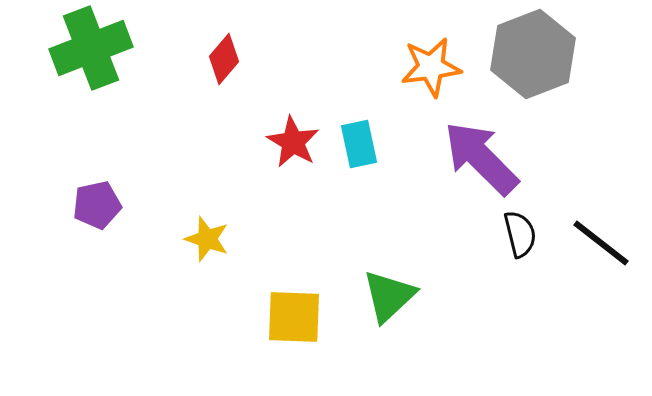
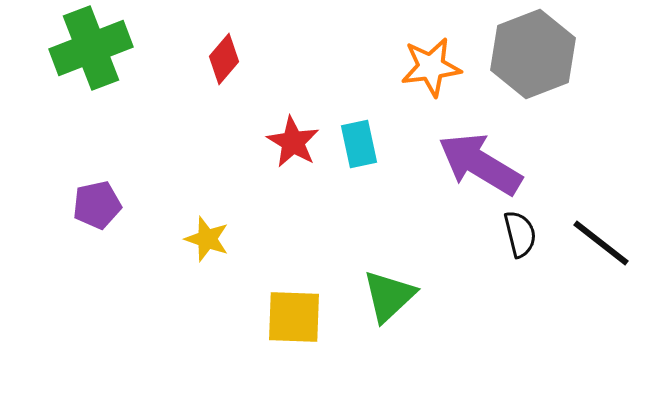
purple arrow: moved 1 px left, 6 px down; rotated 14 degrees counterclockwise
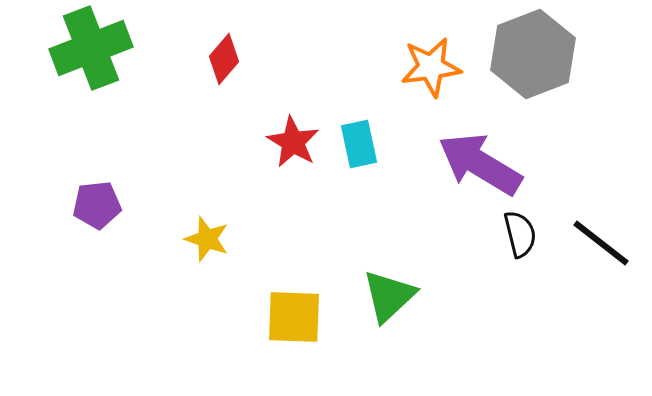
purple pentagon: rotated 6 degrees clockwise
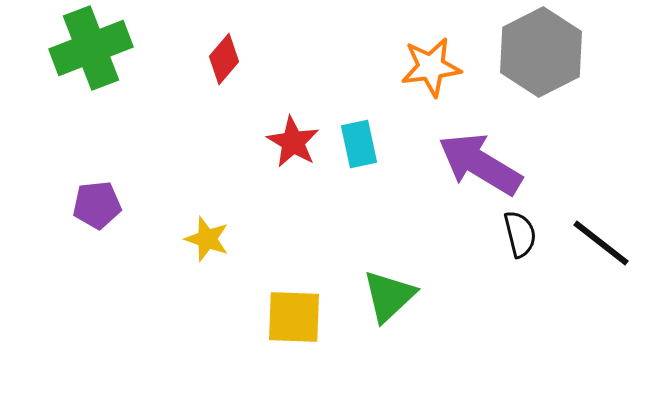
gray hexagon: moved 8 px right, 2 px up; rotated 6 degrees counterclockwise
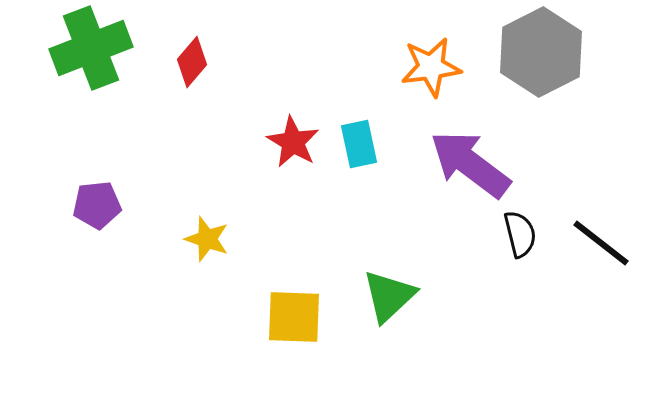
red diamond: moved 32 px left, 3 px down
purple arrow: moved 10 px left; rotated 6 degrees clockwise
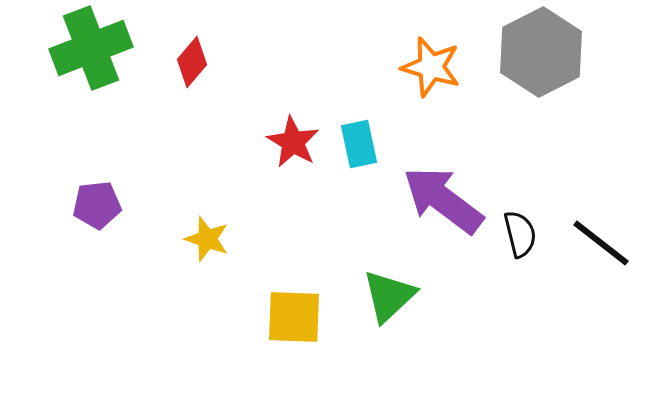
orange star: rotated 24 degrees clockwise
purple arrow: moved 27 px left, 36 px down
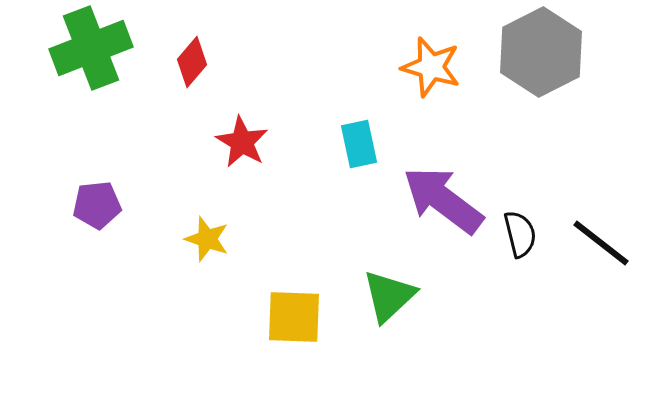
red star: moved 51 px left
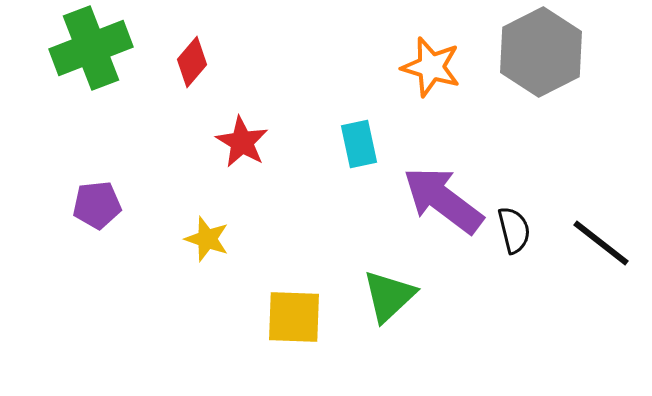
black semicircle: moved 6 px left, 4 px up
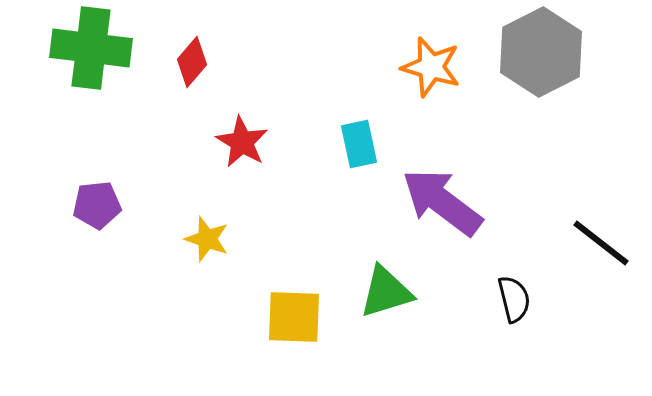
green cross: rotated 28 degrees clockwise
purple arrow: moved 1 px left, 2 px down
black semicircle: moved 69 px down
green triangle: moved 3 px left, 4 px up; rotated 26 degrees clockwise
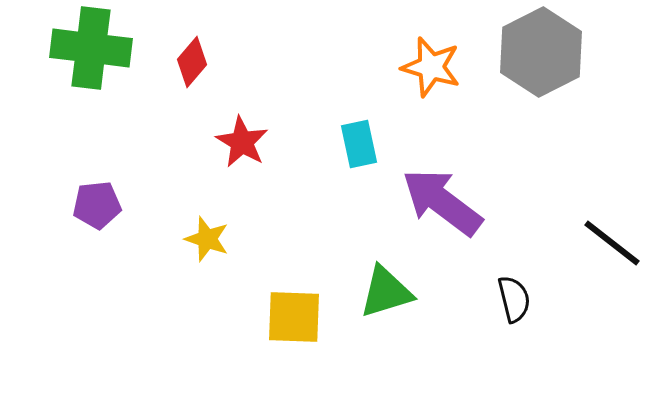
black line: moved 11 px right
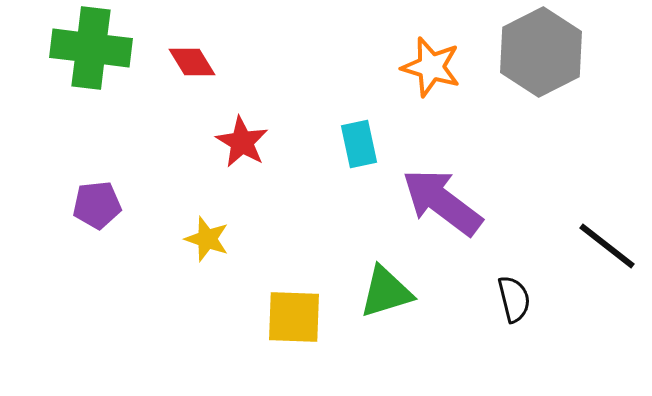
red diamond: rotated 72 degrees counterclockwise
black line: moved 5 px left, 3 px down
